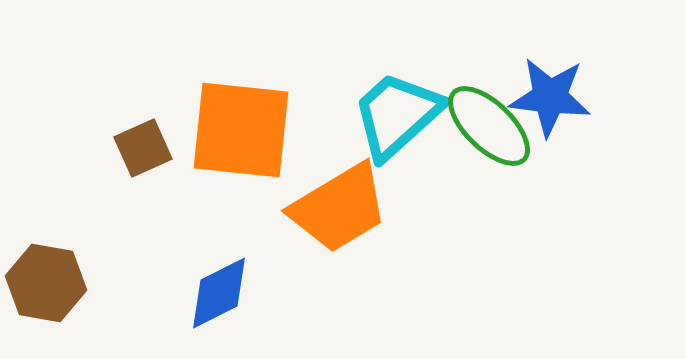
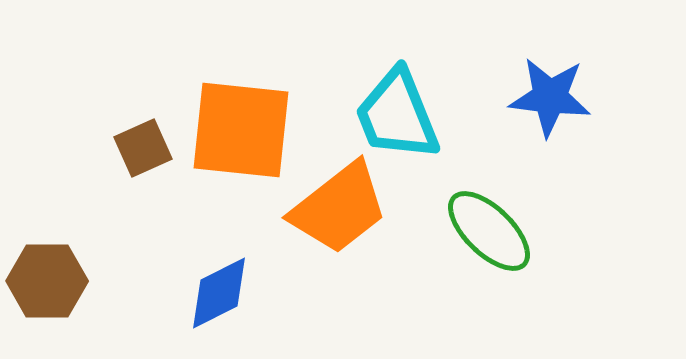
cyan trapezoid: rotated 70 degrees counterclockwise
green ellipse: moved 105 px down
orange trapezoid: rotated 7 degrees counterclockwise
brown hexagon: moved 1 px right, 2 px up; rotated 10 degrees counterclockwise
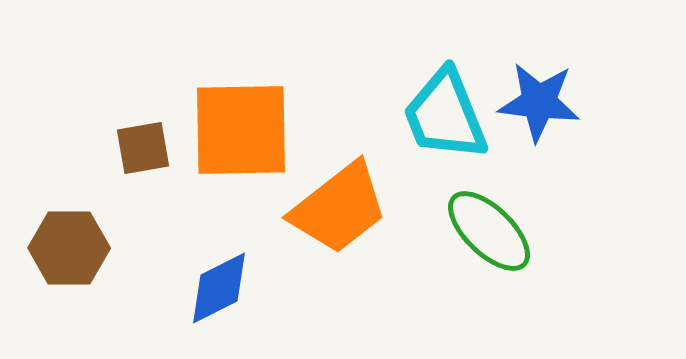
blue star: moved 11 px left, 5 px down
cyan trapezoid: moved 48 px right
orange square: rotated 7 degrees counterclockwise
brown square: rotated 14 degrees clockwise
brown hexagon: moved 22 px right, 33 px up
blue diamond: moved 5 px up
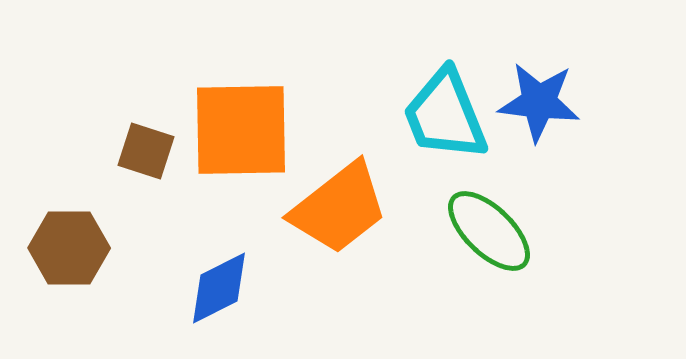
brown square: moved 3 px right, 3 px down; rotated 28 degrees clockwise
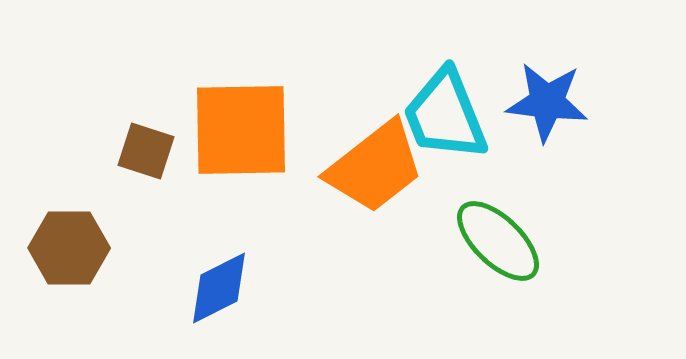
blue star: moved 8 px right
orange trapezoid: moved 36 px right, 41 px up
green ellipse: moved 9 px right, 10 px down
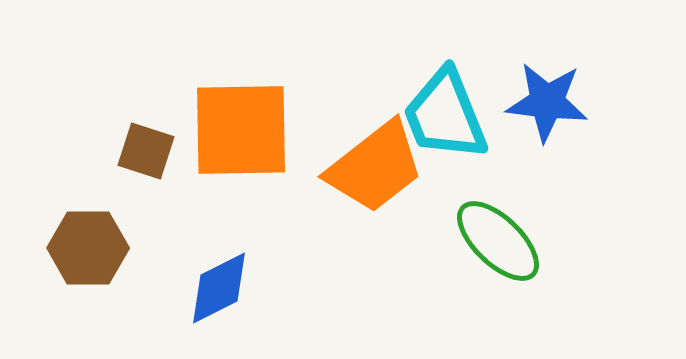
brown hexagon: moved 19 px right
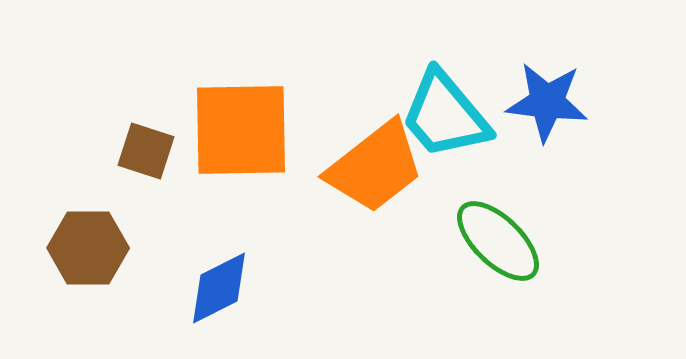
cyan trapezoid: rotated 18 degrees counterclockwise
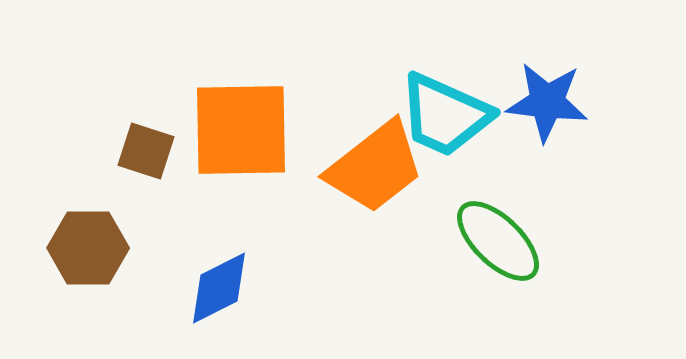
cyan trapezoid: rotated 26 degrees counterclockwise
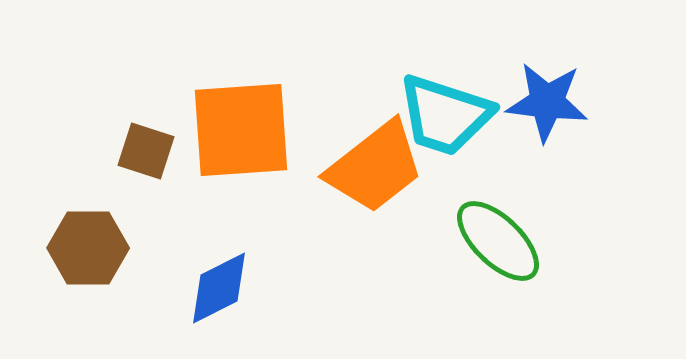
cyan trapezoid: rotated 6 degrees counterclockwise
orange square: rotated 3 degrees counterclockwise
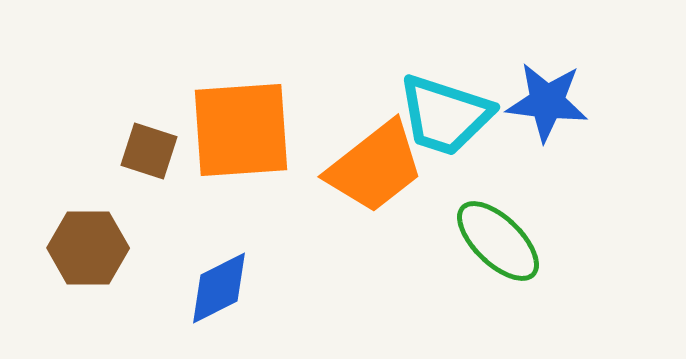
brown square: moved 3 px right
